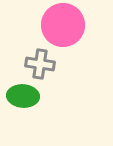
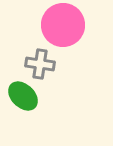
green ellipse: rotated 40 degrees clockwise
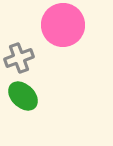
gray cross: moved 21 px left, 6 px up; rotated 28 degrees counterclockwise
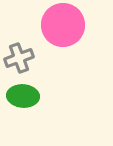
green ellipse: rotated 40 degrees counterclockwise
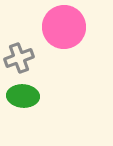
pink circle: moved 1 px right, 2 px down
